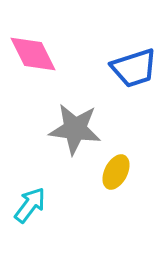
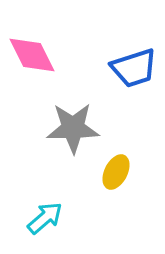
pink diamond: moved 1 px left, 1 px down
gray star: moved 2 px left, 1 px up; rotated 8 degrees counterclockwise
cyan arrow: moved 15 px right, 13 px down; rotated 12 degrees clockwise
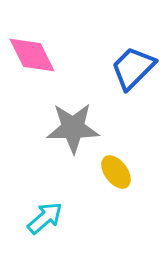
blue trapezoid: moved 1 px left; rotated 153 degrees clockwise
yellow ellipse: rotated 64 degrees counterclockwise
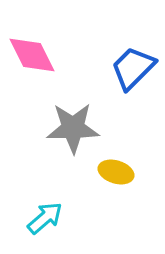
yellow ellipse: rotated 36 degrees counterclockwise
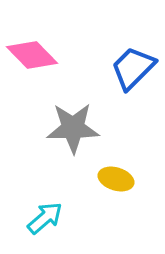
pink diamond: rotated 18 degrees counterclockwise
yellow ellipse: moved 7 px down
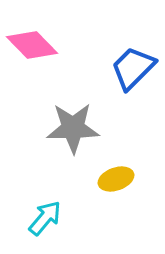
pink diamond: moved 10 px up
yellow ellipse: rotated 36 degrees counterclockwise
cyan arrow: rotated 9 degrees counterclockwise
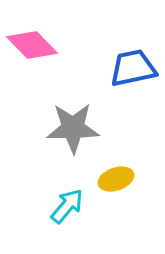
blue trapezoid: rotated 33 degrees clockwise
cyan arrow: moved 22 px right, 12 px up
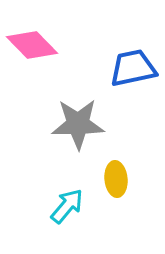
gray star: moved 5 px right, 4 px up
yellow ellipse: rotated 76 degrees counterclockwise
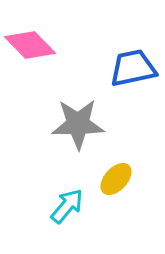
pink diamond: moved 2 px left
yellow ellipse: rotated 48 degrees clockwise
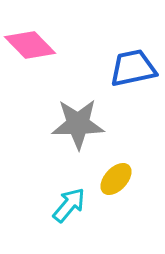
cyan arrow: moved 2 px right, 1 px up
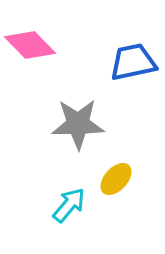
blue trapezoid: moved 6 px up
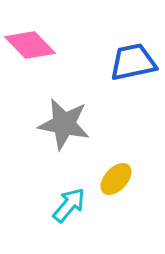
gray star: moved 14 px left; rotated 12 degrees clockwise
